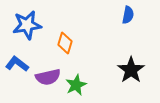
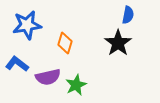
black star: moved 13 px left, 27 px up
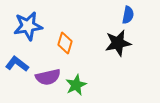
blue star: moved 1 px right, 1 px down
black star: rotated 24 degrees clockwise
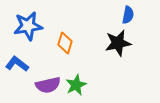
purple semicircle: moved 8 px down
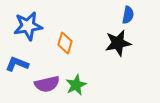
blue L-shape: rotated 15 degrees counterclockwise
purple semicircle: moved 1 px left, 1 px up
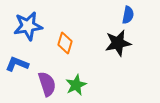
purple semicircle: rotated 95 degrees counterclockwise
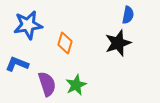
blue star: moved 1 px up
black star: rotated 8 degrees counterclockwise
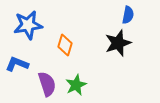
orange diamond: moved 2 px down
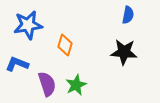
black star: moved 6 px right, 9 px down; rotated 24 degrees clockwise
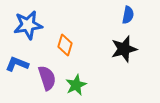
black star: moved 3 px up; rotated 20 degrees counterclockwise
purple semicircle: moved 6 px up
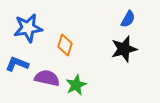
blue semicircle: moved 4 px down; rotated 18 degrees clockwise
blue star: moved 3 px down
purple semicircle: rotated 60 degrees counterclockwise
